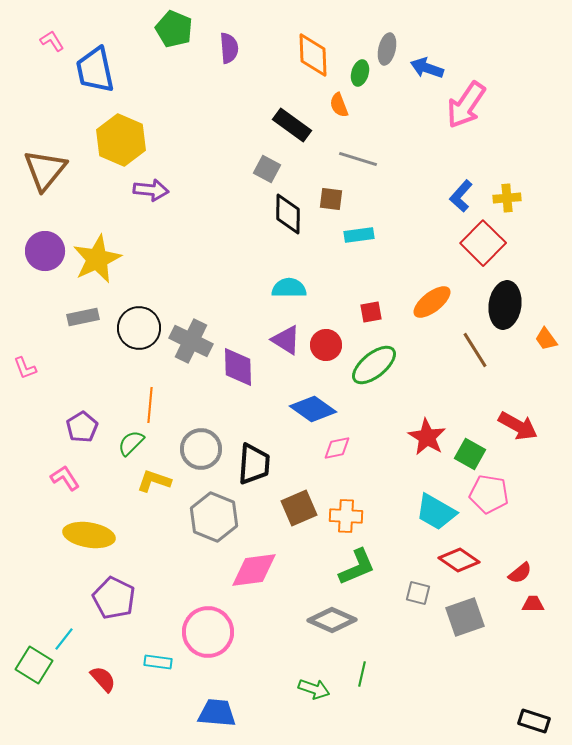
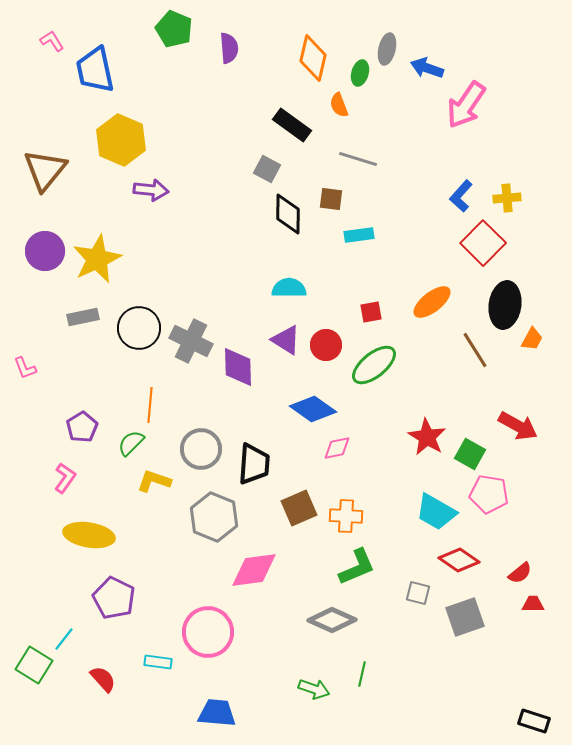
orange diamond at (313, 55): moved 3 px down; rotated 15 degrees clockwise
orange trapezoid at (546, 339): moved 14 px left; rotated 115 degrees counterclockwise
pink L-shape at (65, 478): rotated 68 degrees clockwise
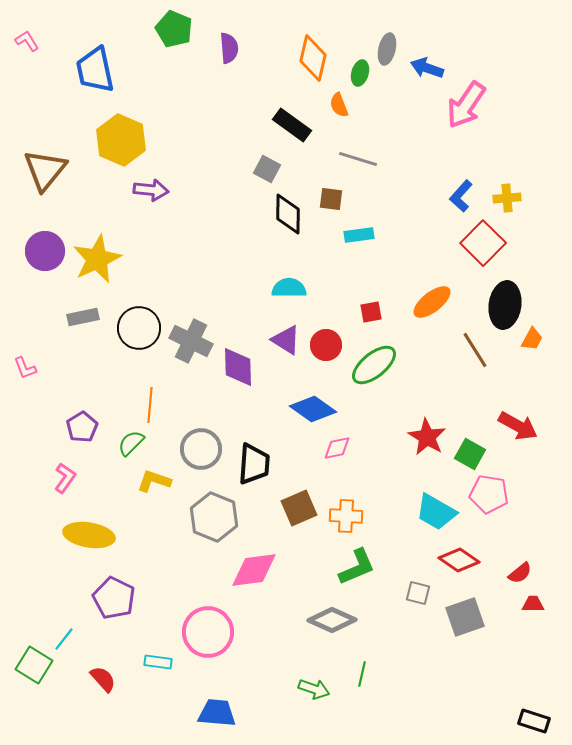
pink L-shape at (52, 41): moved 25 px left
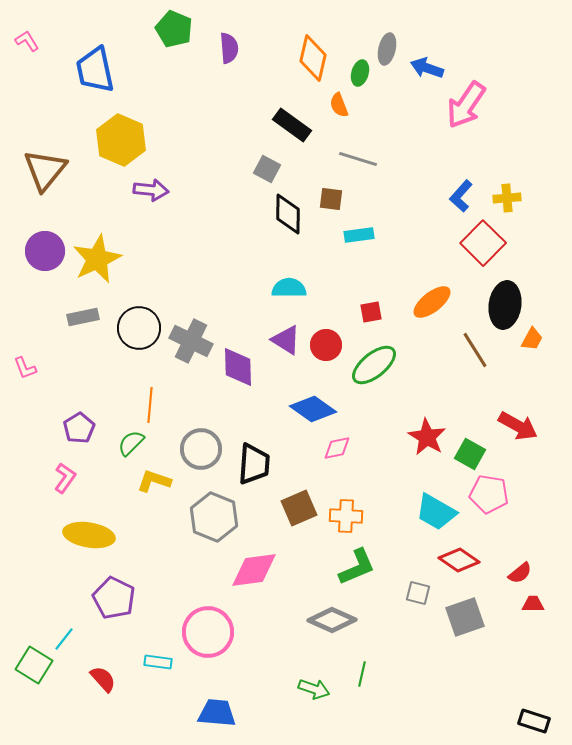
purple pentagon at (82, 427): moved 3 px left, 1 px down
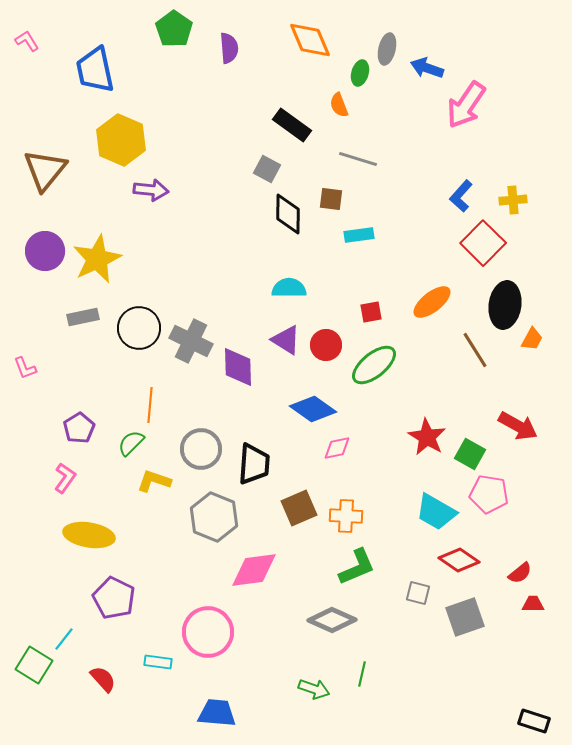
green pentagon at (174, 29): rotated 12 degrees clockwise
orange diamond at (313, 58): moved 3 px left, 18 px up; rotated 36 degrees counterclockwise
yellow cross at (507, 198): moved 6 px right, 2 px down
